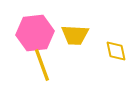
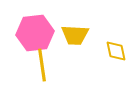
yellow line: rotated 12 degrees clockwise
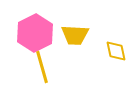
pink hexagon: rotated 21 degrees counterclockwise
yellow line: moved 2 px down; rotated 8 degrees counterclockwise
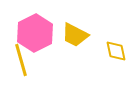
yellow trapezoid: rotated 24 degrees clockwise
yellow line: moved 21 px left, 7 px up
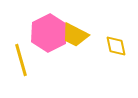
pink hexagon: moved 14 px right
yellow diamond: moved 5 px up
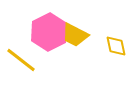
pink hexagon: moved 1 px up
yellow line: rotated 36 degrees counterclockwise
